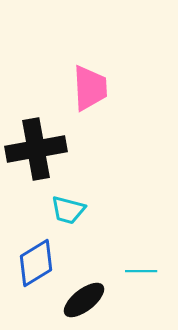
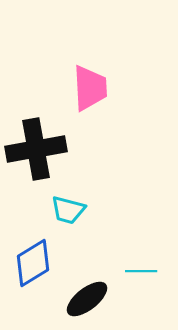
blue diamond: moved 3 px left
black ellipse: moved 3 px right, 1 px up
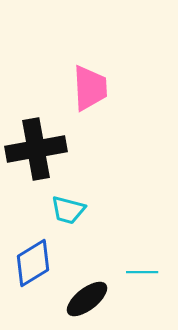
cyan line: moved 1 px right, 1 px down
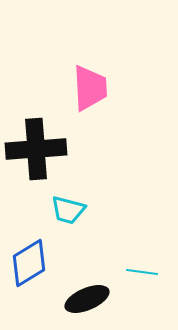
black cross: rotated 6 degrees clockwise
blue diamond: moved 4 px left
cyan line: rotated 8 degrees clockwise
black ellipse: rotated 15 degrees clockwise
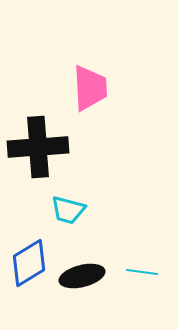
black cross: moved 2 px right, 2 px up
black ellipse: moved 5 px left, 23 px up; rotated 9 degrees clockwise
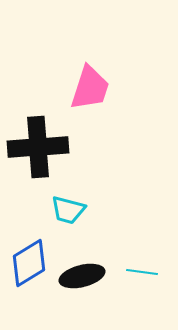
pink trapezoid: rotated 21 degrees clockwise
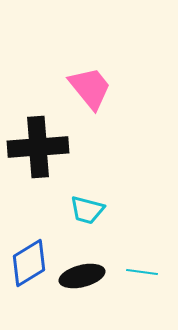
pink trapezoid: rotated 57 degrees counterclockwise
cyan trapezoid: moved 19 px right
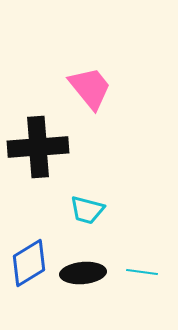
black ellipse: moved 1 px right, 3 px up; rotated 9 degrees clockwise
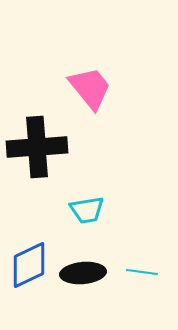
black cross: moved 1 px left
cyan trapezoid: rotated 24 degrees counterclockwise
blue diamond: moved 2 px down; rotated 6 degrees clockwise
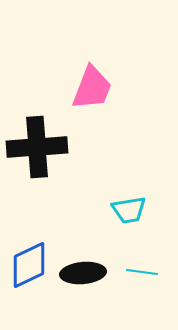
pink trapezoid: moved 2 px right; rotated 60 degrees clockwise
cyan trapezoid: moved 42 px right
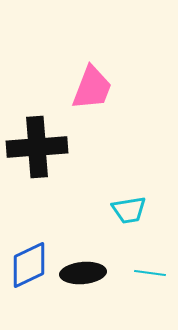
cyan line: moved 8 px right, 1 px down
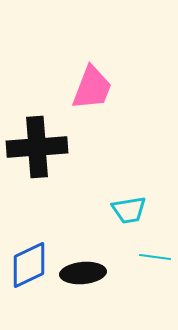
cyan line: moved 5 px right, 16 px up
